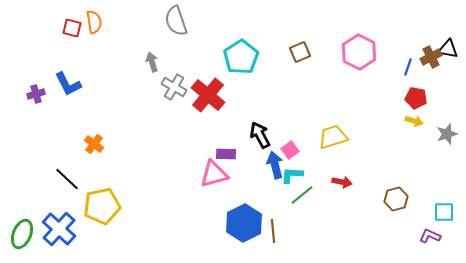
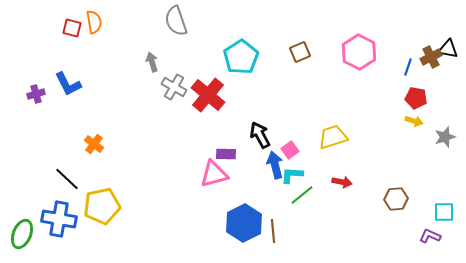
gray star: moved 2 px left, 3 px down
brown hexagon: rotated 10 degrees clockwise
blue cross: moved 10 px up; rotated 32 degrees counterclockwise
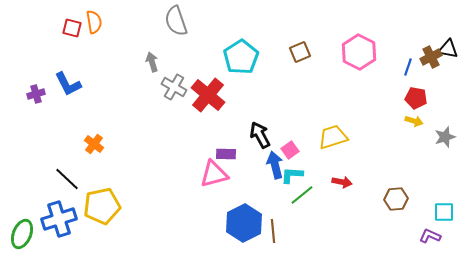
blue cross: rotated 28 degrees counterclockwise
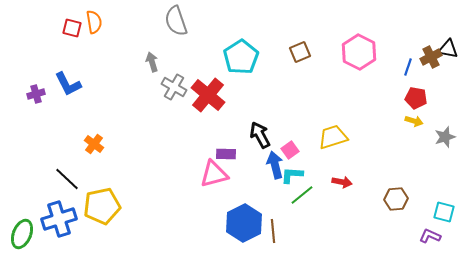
cyan square: rotated 15 degrees clockwise
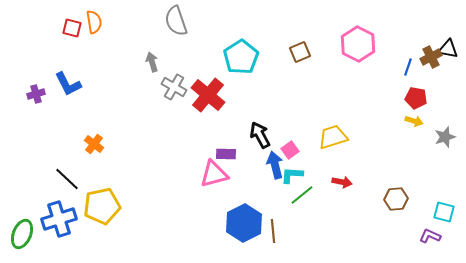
pink hexagon: moved 1 px left, 8 px up
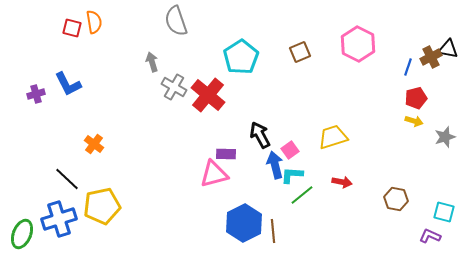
red pentagon: rotated 25 degrees counterclockwise
brown hexagon: rotated 15 degrees clockwise
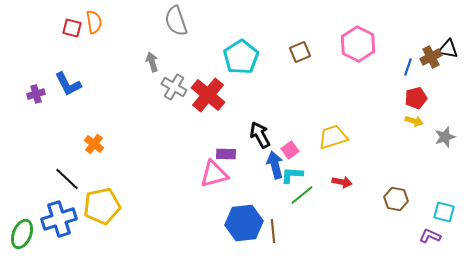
blue hexagon: rotated 21 degrees clockwise
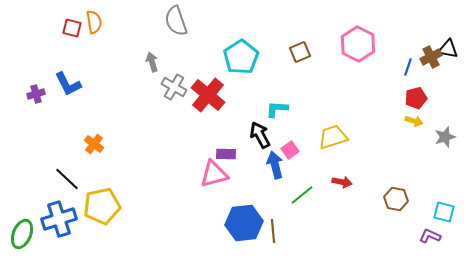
cyan L-shape: moved 15 px left, 66 px up
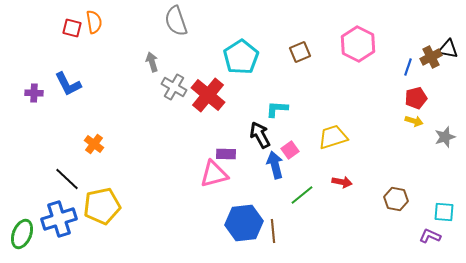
purple cross: moved 2 px left, 1 px up; rotated 18 degrees clockwise
cyan square: rotated 10 degrees counterclockwise
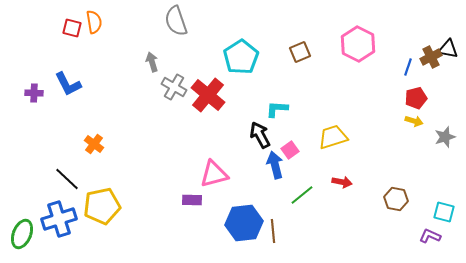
purple rectangle: moved 34 px left, 46 px down
cyan square: rotated 10 degrees clockwise
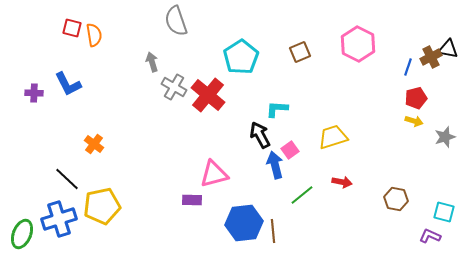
orange semicircle: moved 13 px down
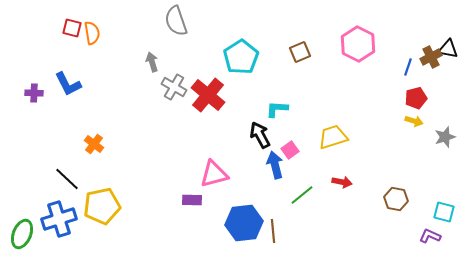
orange semicircle: moved 2 px left, 2 px up
